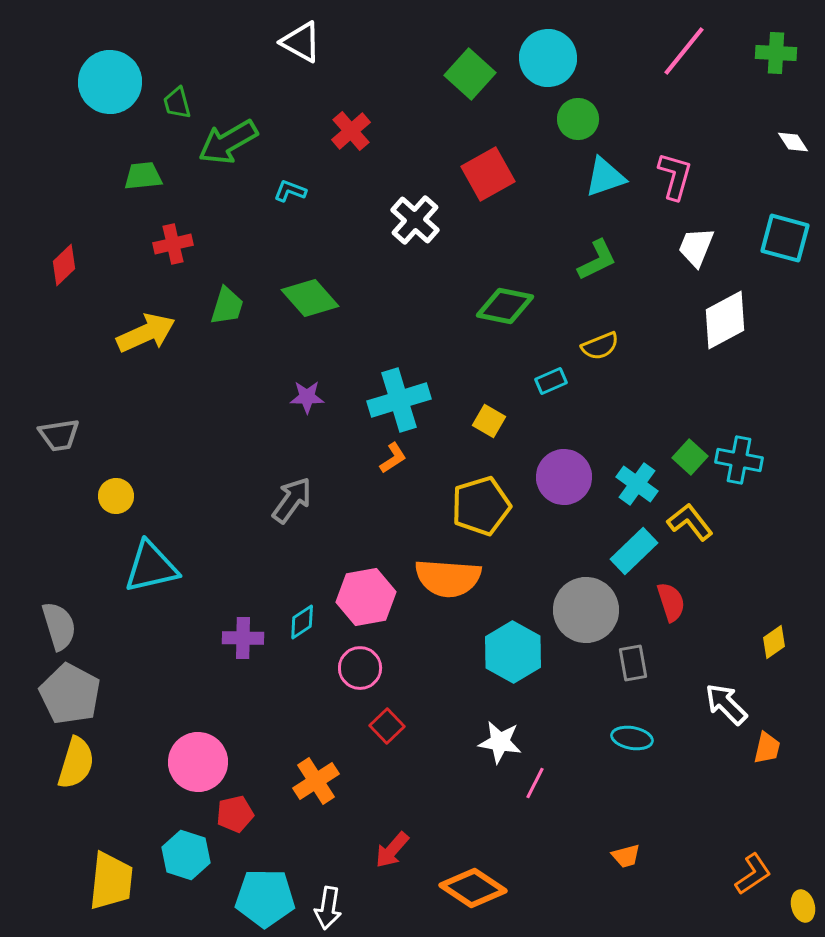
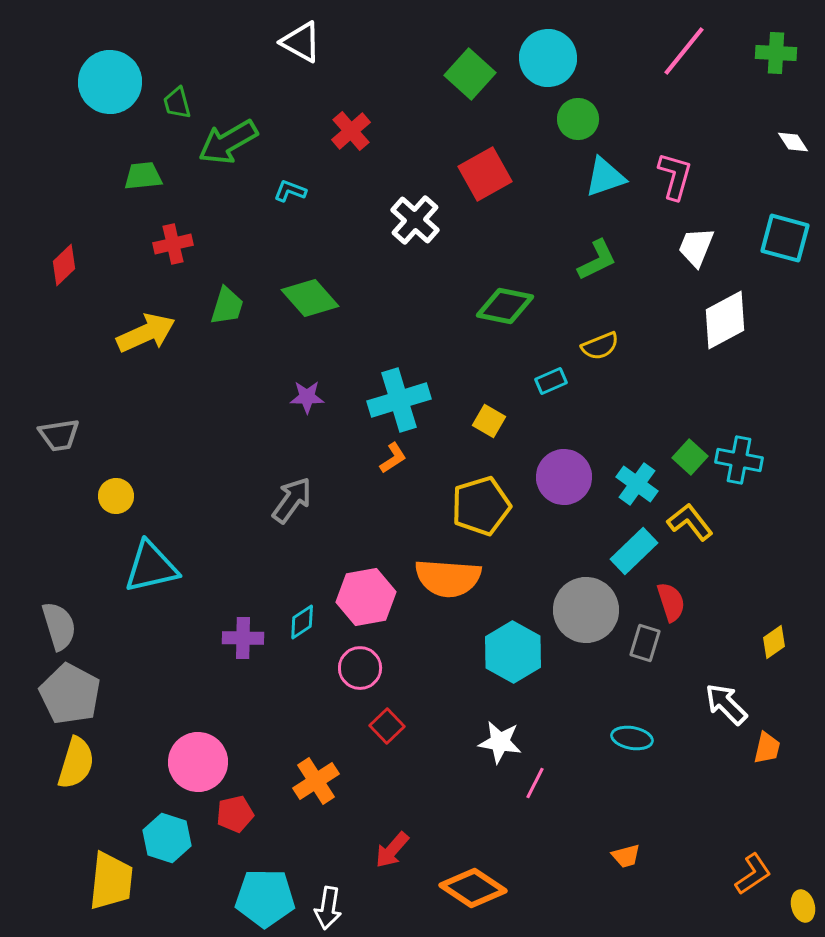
red square at (488, 174): moved 3 px left
gray rectangle at (633, 663): moved 12 px right, 20 px up; rotated 27 degrees clockwise
cyan hexagon at (186, 855): moved 19 px left, 17 px up
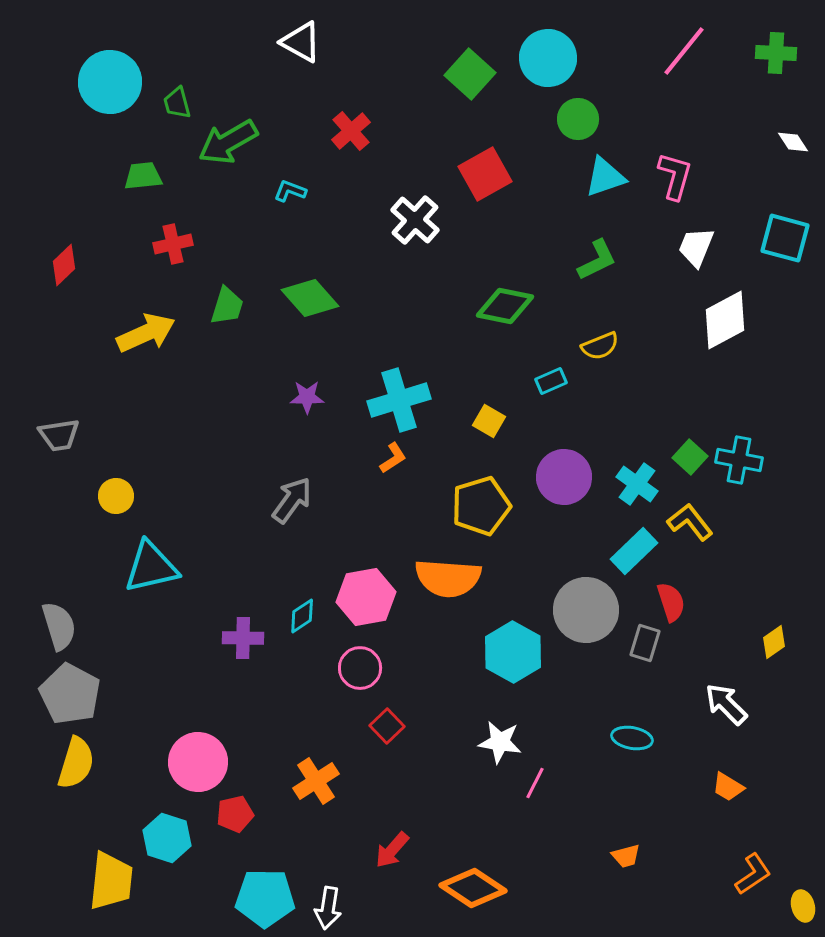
cyan diamond at (302, 622): moved 6 px up
orange trapezoid at (767, 748): moved 39 px left, 39 px down; rotated 108 degrees clockwise
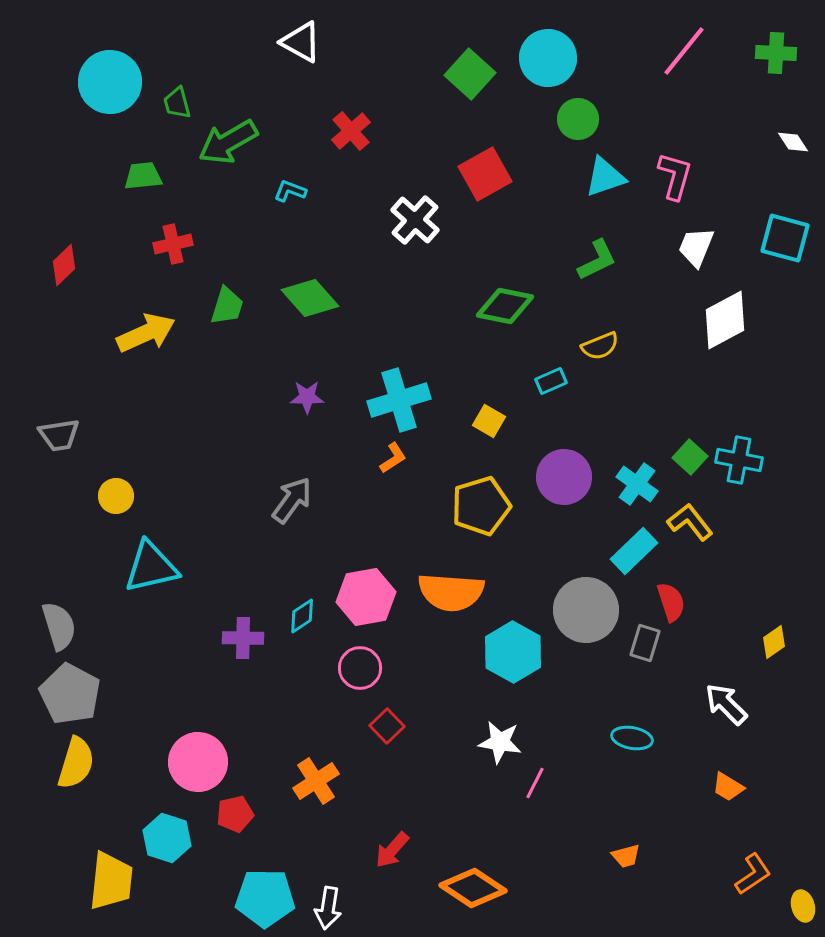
orange semicircle at (448, 578): moved 3 px right, 14 px down
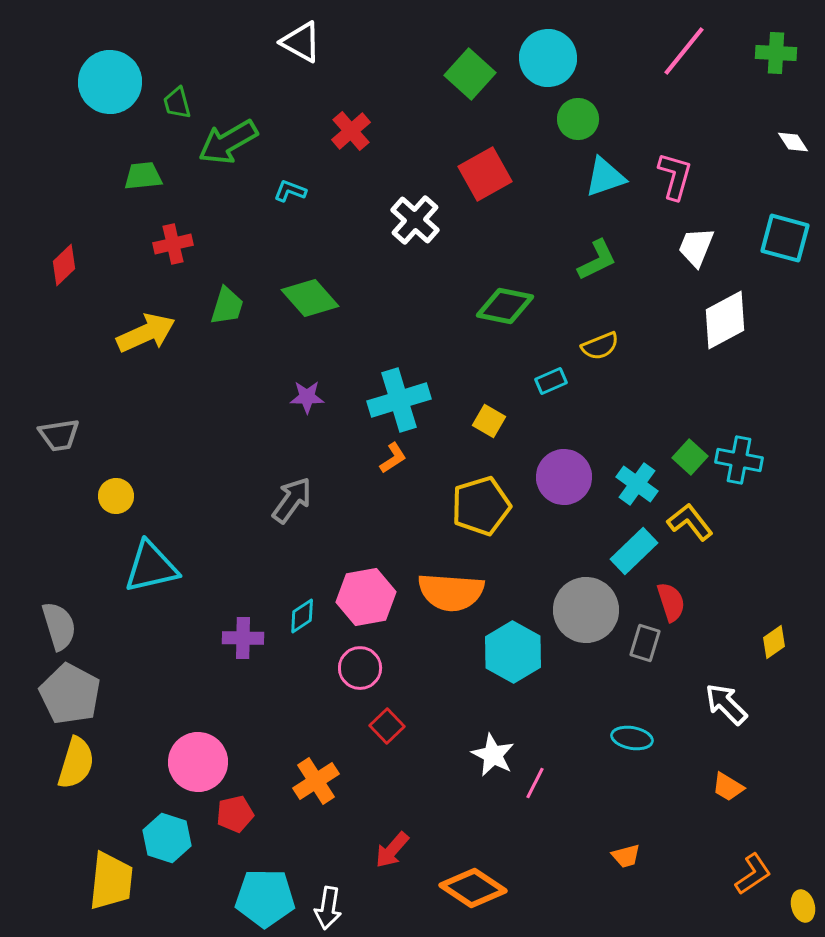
white star at (500, 742): moved 7 px left, 13 px down; rotated 18 degrees clockwise
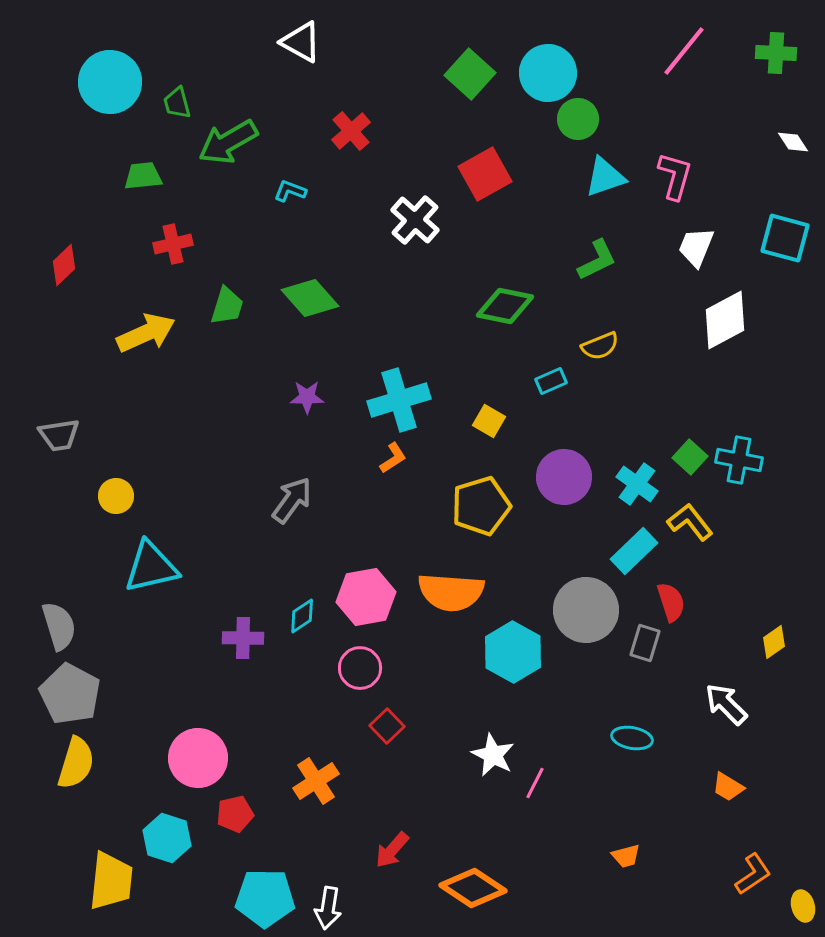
cyan circle at (548, 58): moved 15 px down
pink circle at (198, 762): moved 4 px up
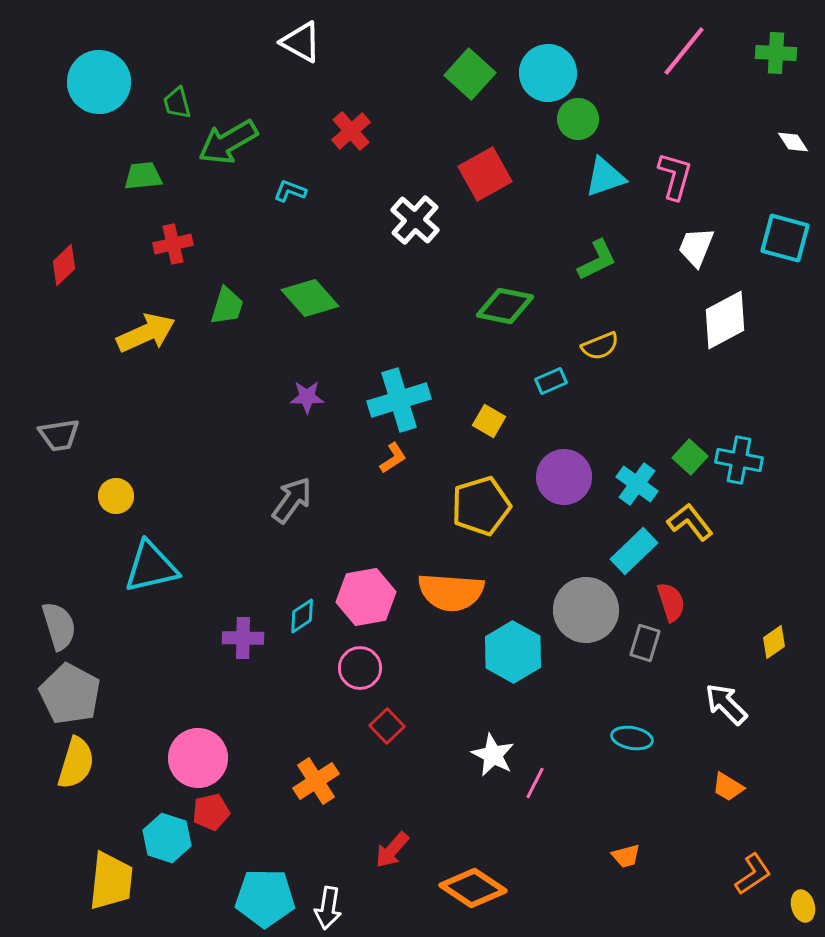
cyan circle at (110, 82): moved 11 px left
red pentagon at (235, 814): moved 24 px left, 2 px up
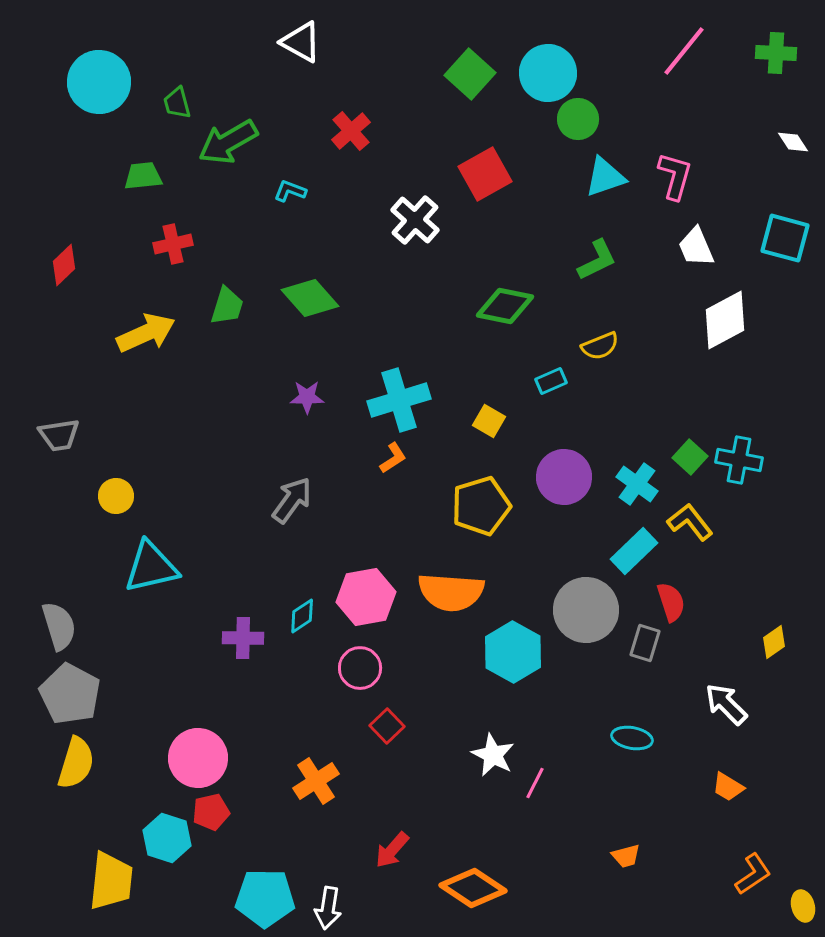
white trapezoid at (696, 247): rotated 45 degrees counterclockwise
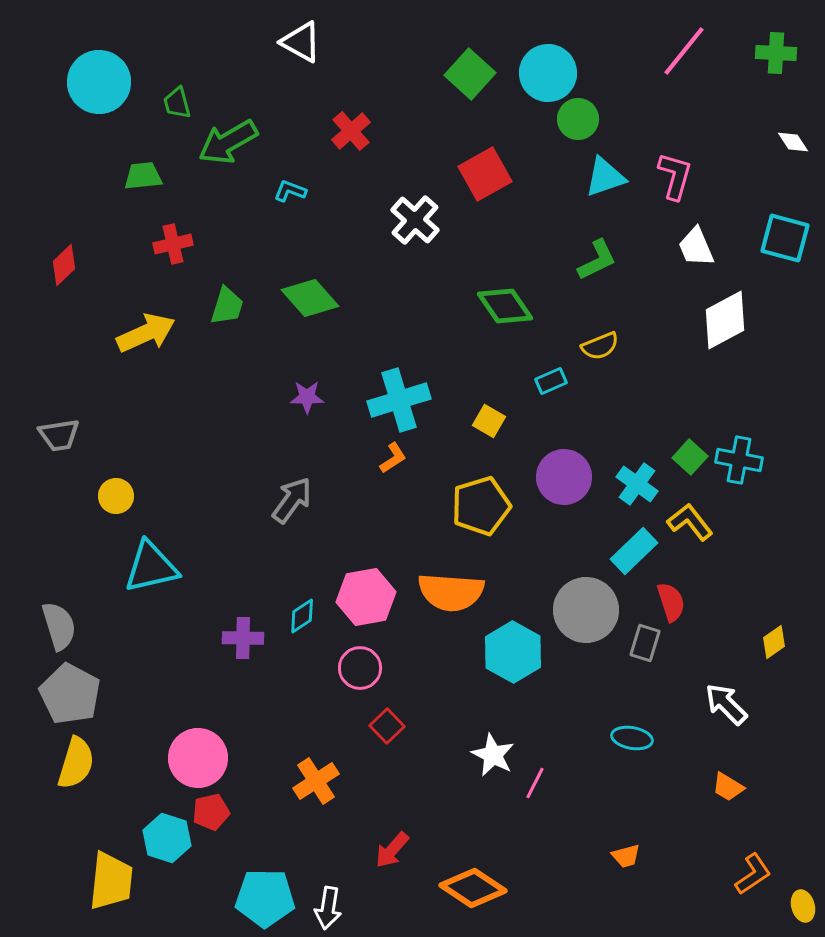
green diamond at (505, 306): rotated 44 degrees clockwise
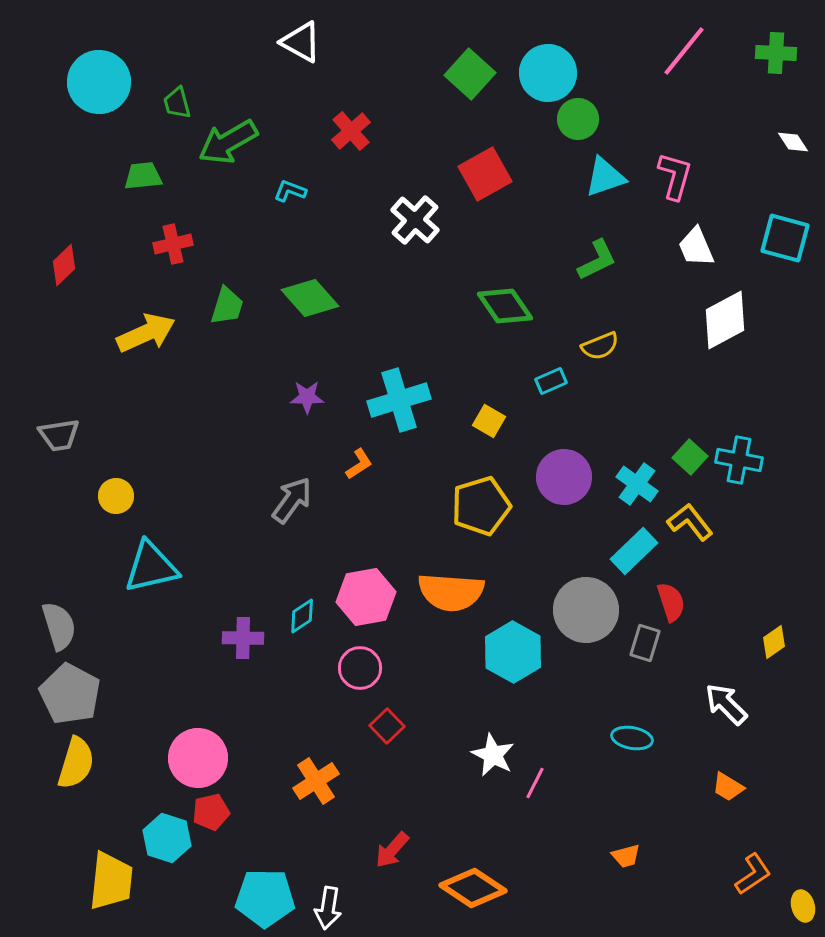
orange L-shape at (393, 458): moved 34 px left, 6 px down
